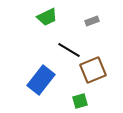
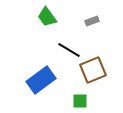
green trapezoid: rotated 80 degrees clockwise
blue rectangle: rotated 16 degrees clockwise
green square: rotated 14 degrees clockwise
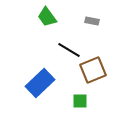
gray rectangle: rotated 32 degrees clockwise
blue rectangle: moved 1 px left, 3 px down; rotated 8 degrees counterclockwise
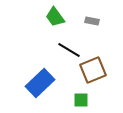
green trapezoid: moved 8 px right
green square: moved 1 px right, 1 px up
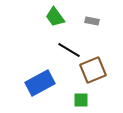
blue rectangle: rotated 16 degrees clockwise
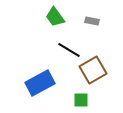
brown square: rotated 8 degrees counterclockwise
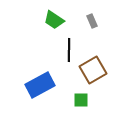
green trapezoid: moved 1 px left, 3 px down; rotated 20 degrees counterclockwise
gray rectangle: rotated 56 degrees clockwise
black line: rotated 60 degrees clockwise
blue rectangle: moved 2 px down
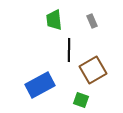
green trapezoid: rotated 50 degrees clockwise
green square: rotated 21 degrees clockwise
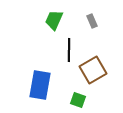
green trapezoid: rotated 30 degrees clockwise
blue rectangle: rotated 52 degrees counterclockwise
green square: moved 3 px left
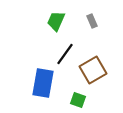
green trapezoid: moved 2 px right, 1 px down
black line: moved 4 px left, 4 px down; rotated 35 degrees clockwise
blue rectangle: moved 3 px right, 2 px up
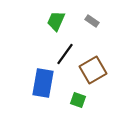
gray rectangle: rotated 32 degrees counterclockwise
